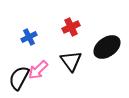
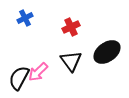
blue cross: moved 4 px left, 19 px up
black ellipse: moved 5 px down
pink arrow: moved 2 px down
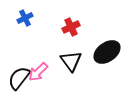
black semicircle: rotated 10 degrees clockwise
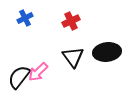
red cross: moved 6 px up
black ellipse: rotated 28 degrees clockwise
black triangle: moved 2 px right, 4 px up
black semicircle: moved 1 px up
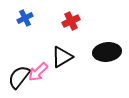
black triangle: moved 11 px left; rotated 35 degrees clockwise
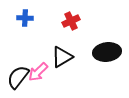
blue cross: rotated 28 degrees clockwise
black semicircle: moved 1 px left
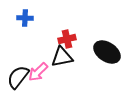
red cross: moved 4 px left, 18 px down; rotated 12 degrees clockwise
black ellipse: rotated 40 degrees clockwise
black triangle: rotated 20 degrees clockwise
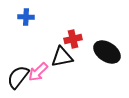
blue cross: moved 1 px right, 1 px up
red cross: moved 6 px right
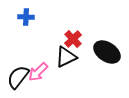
red cross: rotated 30 degrees counterclockwise
black triangle: moved 4 px right; rotated 15 degrees counterclockwise
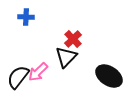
black ellipse: moved 2 px right, 24 px down
black triangle: rotated 20 degrees counterclockwise
